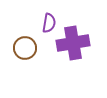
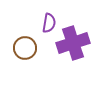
purple cross: rotated 8 degrees counterclockwise
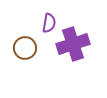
purple cross: moved 1 px down
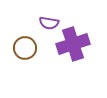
purple semicircle: rotated 90 degrees clockwise
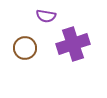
purple semicircle: moved 3 px left, 7 px up
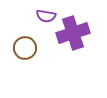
purple cross: moved 11 px up
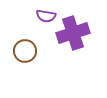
brown circle: moved 3 px down
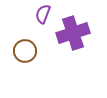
purple semicircle: moved 3 px left, 2 px up; rotated 102 degrees clockwise
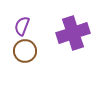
purple semicircle: moved 21 px left, 12 px down
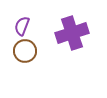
purple cross: moved 1 px left
